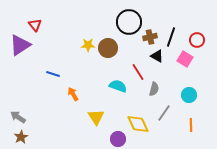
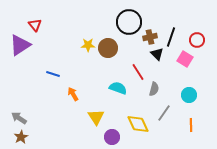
black triangle: moved 2 px up; rotated 16 degrees clockwise
cyan semicircle: moved 2 px down
gray arrow: moved 1 px right, 1 px down
purple circle: moved 6 px left, 2 px up
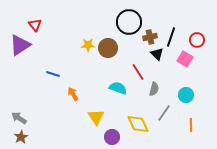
cyan circle: moved 3 px left
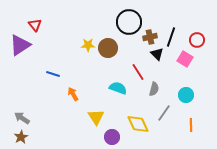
gray arrow: moved 3 px right
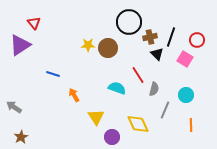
red triangle: moved 1 px left, 2 px up
red line: moved 3 px down
cyan semicircle: moved 1 px left
orange arrow: moved 1 px right, 1 px down
gray line: moved 1 px right, 3 px up; rotated 12 degrees counterclockwise
gray arrow: moved 8 px left, 11 px up
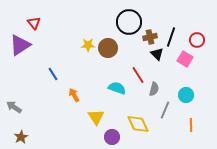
blue line: rotated 40 degrees clockwise
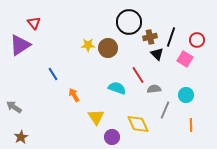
gray semicircle: rotated 112 degrees counterclockwise
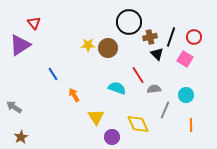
red circle: moved 3 px left, 3 px up
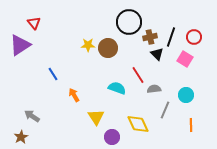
gray arrow: moved 18 px right, 9 px down
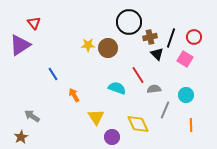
black line: moved 1 px down
